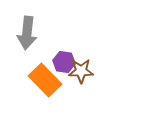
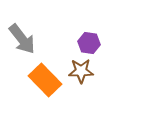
gray arrow: moved 5 px left, 6 px down; rotated 44 degrees counterclockwise
purple hexagon: moved 25 px right, 19 px up
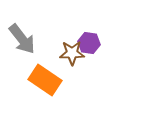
brown star: moved 9 px left, 18 px up
orange rectangle: rotated 12 degrees counterclockwise
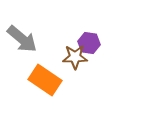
gray arrow: rotated 12 degrees counterclockwise
brown star: moved 3 px right, 4 px down
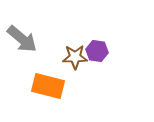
purple hexagon: moved 8 px right, 8 px down
orange rectangle: moved 3 px right, 6 px down; rotated 20 degrees counterclockwise
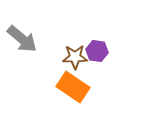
orange rectangle: moved 25 px right, 1 px down; rotated 20 degrees clockwise
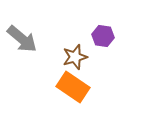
purple hexagon: moved 6 px right, 15 px up
brown star: rotated 15 degrees counterclockwise
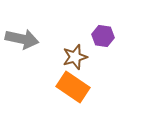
gray arrow: rotated 28 degrees counterclockwise
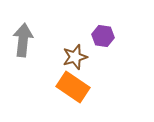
gray arrow: moved 1 px right, 1 px down; rotated 96 degrees counterclockwise
